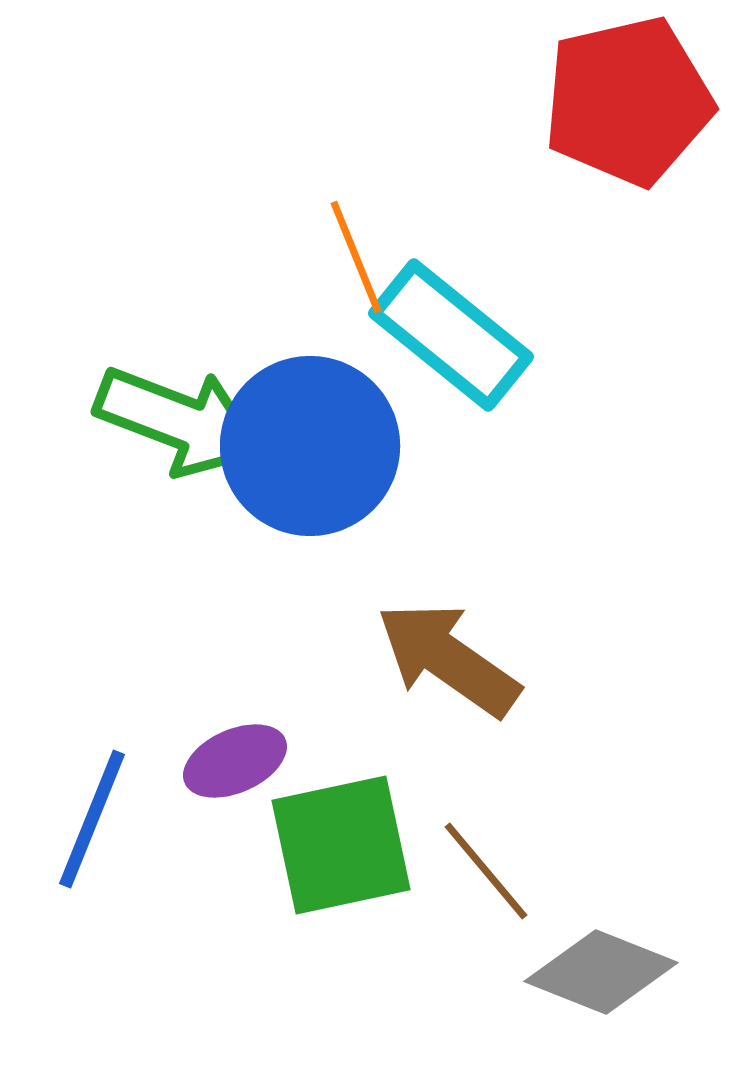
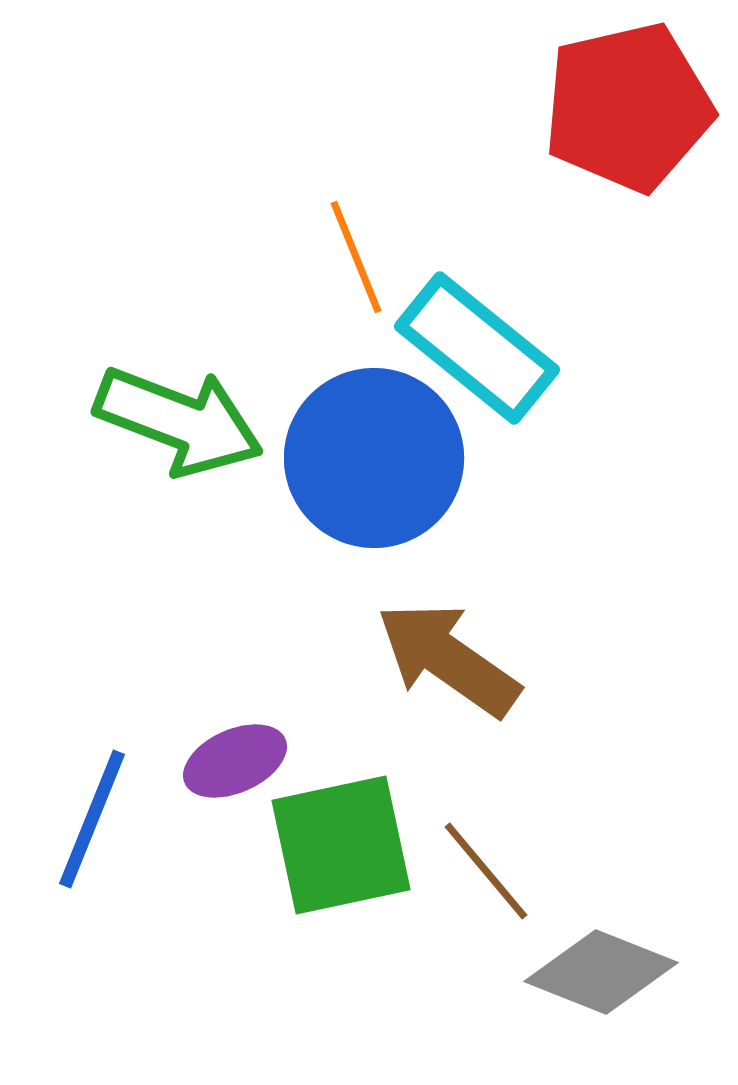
red pentagon: moved 6 px down
cyan rectangle: moved 26 px right, 13 px down
blue circle: moved 64 px right, 12 px down
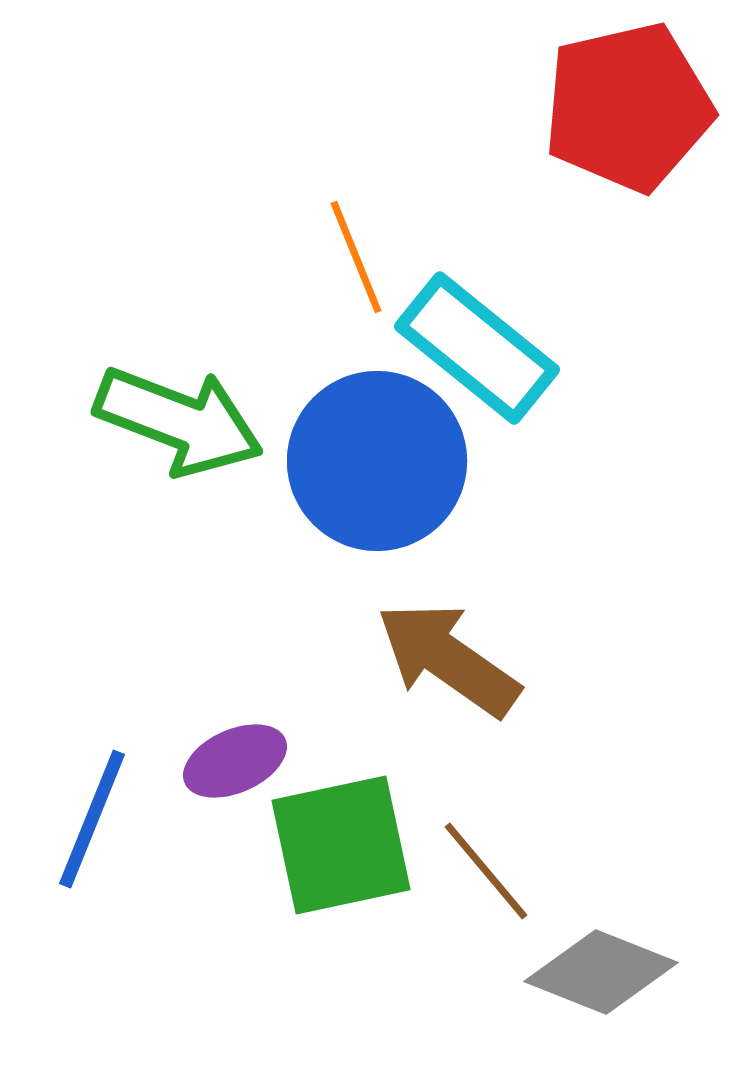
blue circle: moved 3 px right, 3 px down
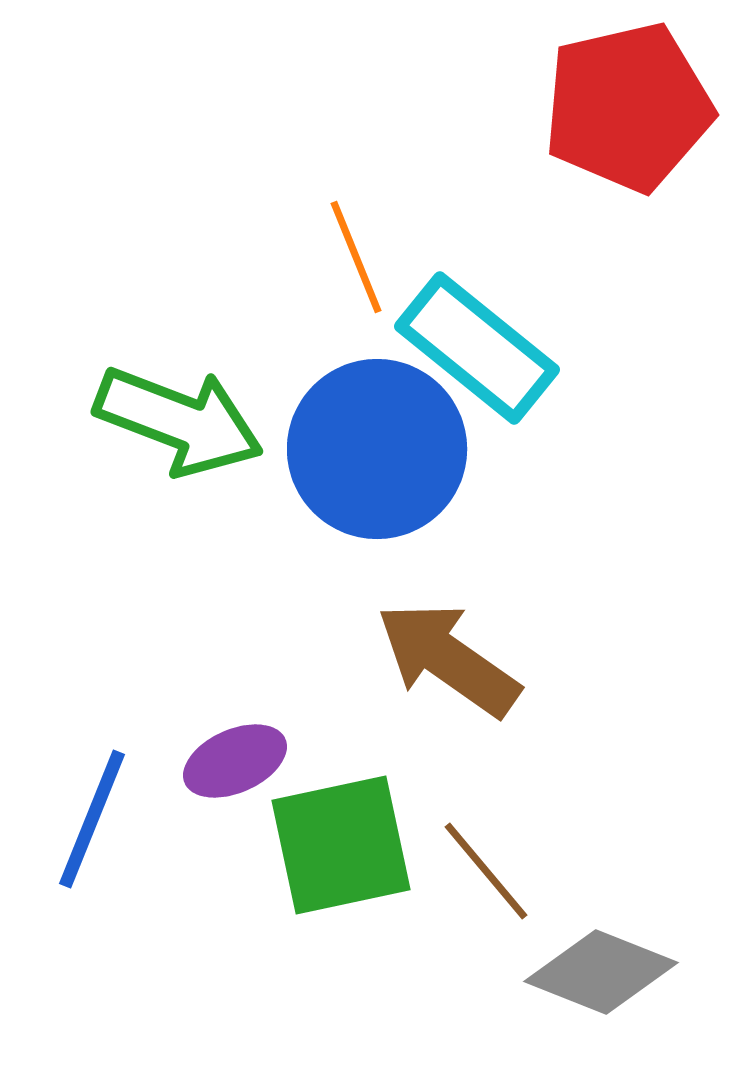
blue circle: moved 12 px up
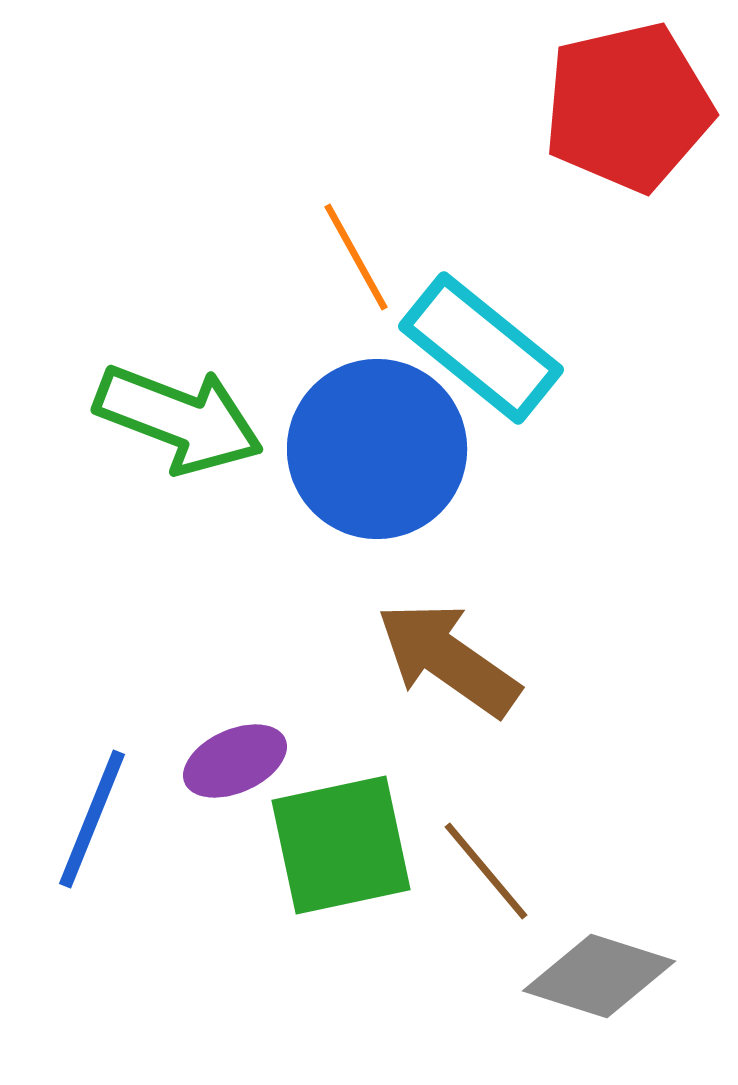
orange line: rotated 7 degrees counterclockwise
cyan rectangle: moved 4 px right
green arrow: moved 2 px up
gray diamond: moved 2 px left, 4 px down; rotated 4 degrees counterclockwise
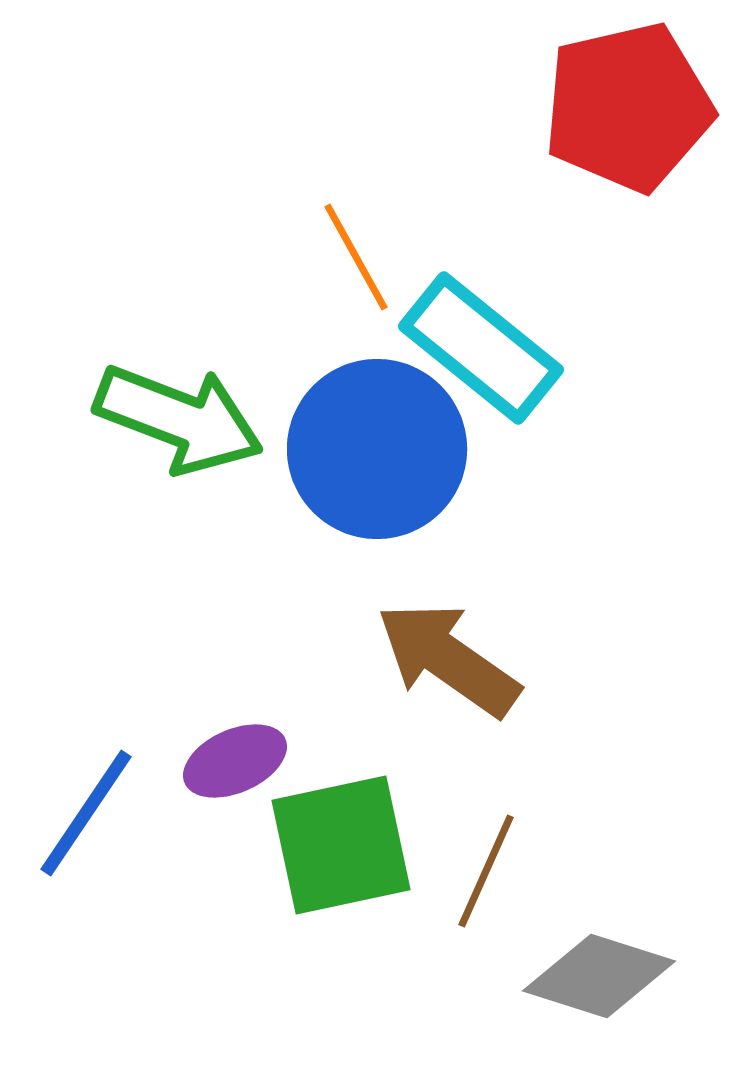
blue line: moved 6 px left, 6 px up; rotated 12 degrees clockwise
brown line: rotated 64 degrees clockwise
